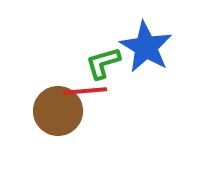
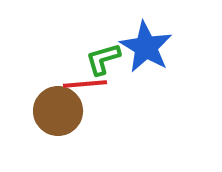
green L-shape: moved 4 px up
red line: moved 7 px up
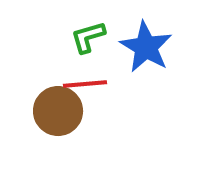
green L-shape: moved 15 px left, 22 px up
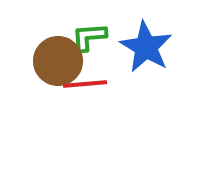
green L-shape: moved 1 px right; rotated 12 degrees clockwise
brown circle: moved 50 px up
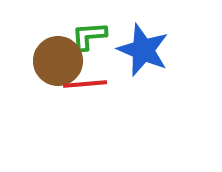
green L-shape: moved 1 px up
blue star: moved 3 px left, 3 px down; rotated 8 degrees counterclockwise
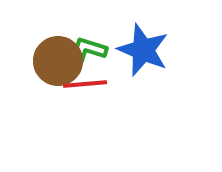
green L-shape: moved 1 px left, 14 px down; rotated 21 degrees clockwise
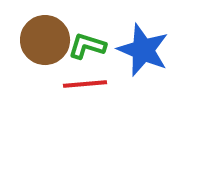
green L-shape: moved 1 px left, 4 px up
brown circle: moved 13 px left, 21 px up
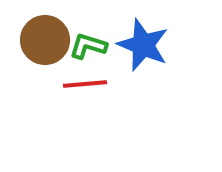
green L-shape: moved 1 px right
blue star: moved 5 px up
